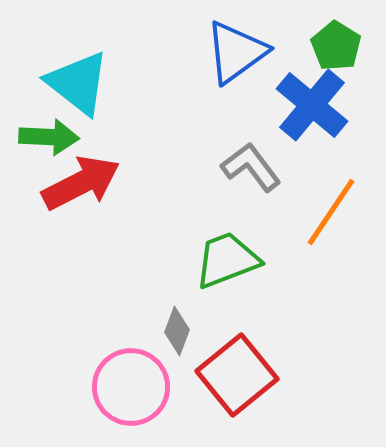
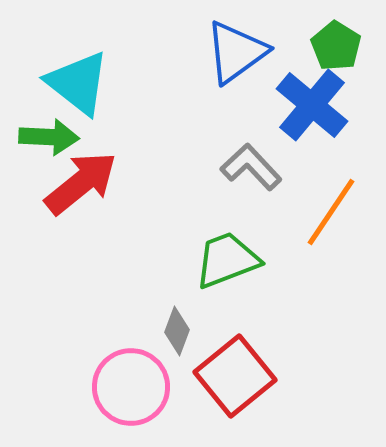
gray L-shape: rotated 6 degrees counterclockwise
red arrow: rotated 12 degrees counterclockwise
red square: moved 2 px left, 1 px down
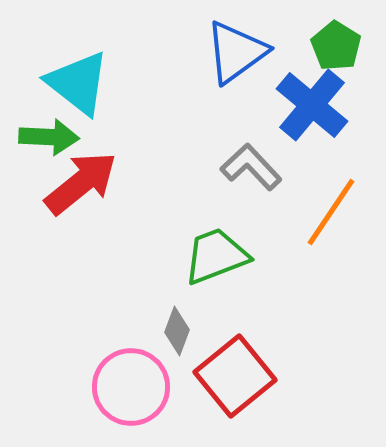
green trapezoid: moved 11 px left, 4 px up
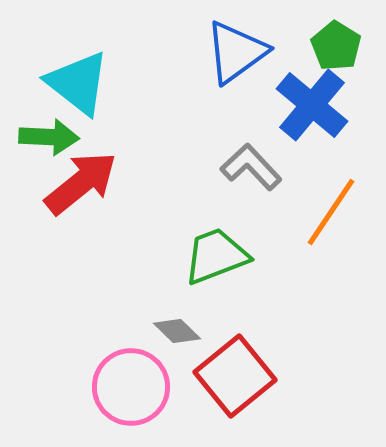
gray diamond: rotated 66 degrees counterclockwise
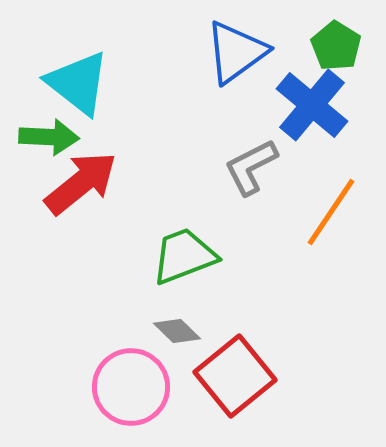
gray L-shape: rotated 74 degrees counterclockwise
green trapezoid: moved 32 px left
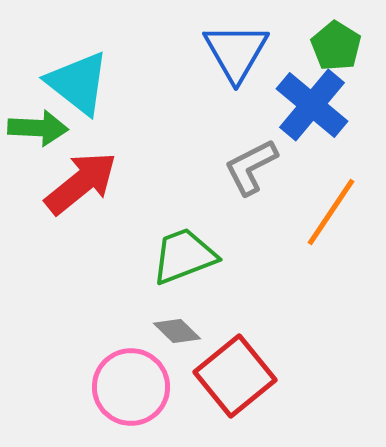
blue triangle: rotated 24 degrees counterclockwise
green arrow: moved 11 px left, 9 px up
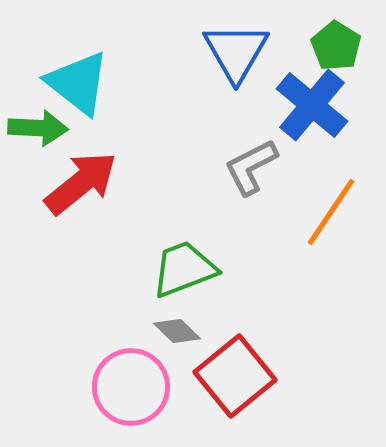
green trapezoid: moved 13 px down
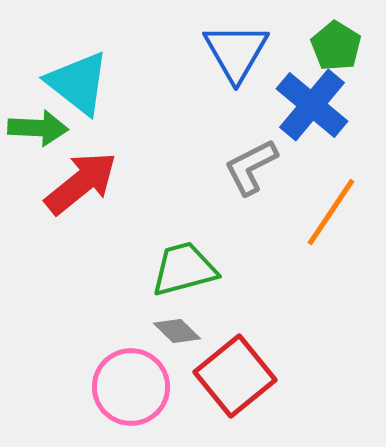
green trapezoid: rotated 6 degrees clockwise
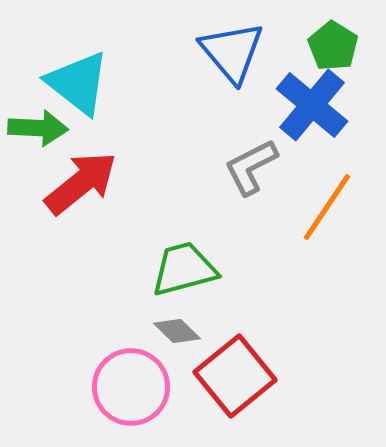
green pentagon: moved 3 px left
blue triangle: moved 4 px left; rotated 10 degrees counterclockwise
orange line: moved 4 px left, 5 px up
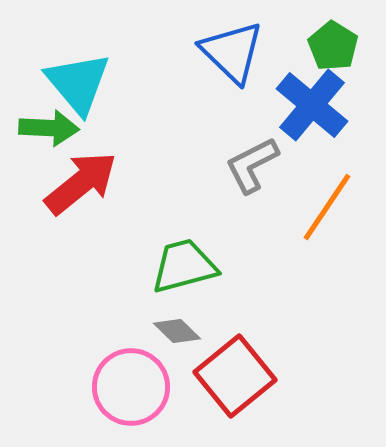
blue triangle: rotated 6 degrees counterclockwise
cyan triangle: rotated 12 degrees clockwise
green arrow: moved 11 px right
gray L-shape: moved 1 px right, 2 px up
green trapezoid: moved 3 px up
